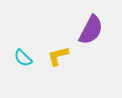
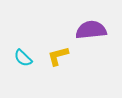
purple semicircle: rotated 124 degrees counterclockwise
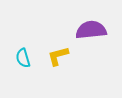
cyan semicircle: rotated 30 degrees clockwise
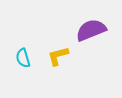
purple semicircle: rotated 16 degrees counterclockwise
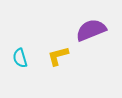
cyan semicircle: moved 3 px left
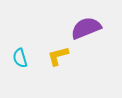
purple semicircle: moved 5 px left, 2 px up
